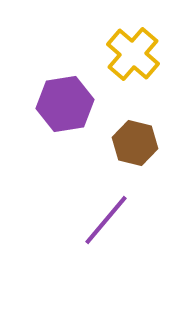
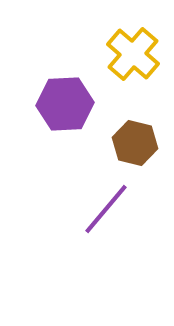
purple hexagon: rotated 6 degrees clockwise
purple line: moved 11 px up
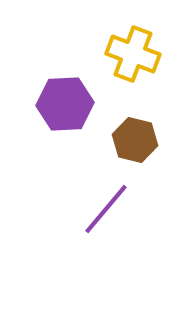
yellow cross: rotated 20 degrees counterclockwise
brown hexagon: moved 3 px up
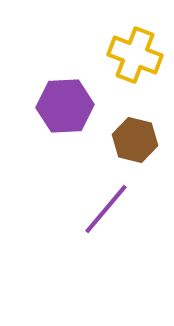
yellow cross: moved 2 px right, 1 px down
purple hexagon: moved 2 px down
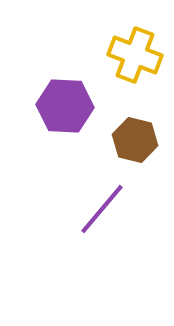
purple hexagon: rotated 6 degrees clockwise
purple line: moved 4 px left
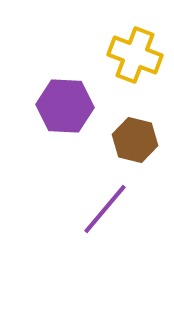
purple line: moved 3 px right
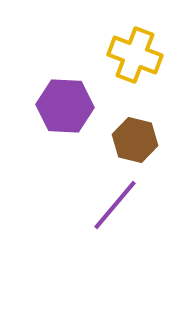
purple line: moved 10 px right, 4 px up
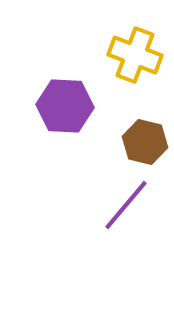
brown hexagon: moved 10 px right, 2 px down
purple line: moved 11 px right
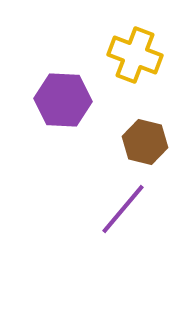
purple hexagon: moved 2 px left, 6 px up
purple line: moved 3 px left, 4 px down
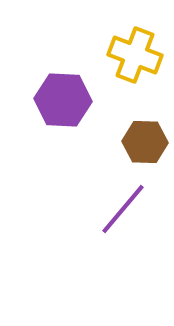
brown hexagon: rotated 12 degrees counterclockwise
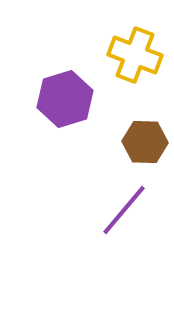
purple hexagon: moved 2 px right, 1 px up; rotated 20 degrees counterclockwise
purple line: moved 1 px right, 1 px down
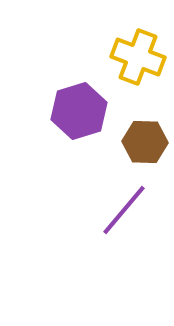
yellow cross: moved 3 px right, 2 px down
purple hexagon: moved 14 px right, 12 px down
